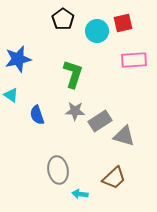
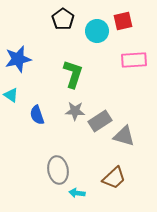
red square: moved 2 px up
cyan arrow: moved 3 px left, 1 px up
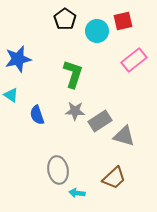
black pentagon: moved 2 px right
pink rectangle: rotated 35 degrees counterclockwise
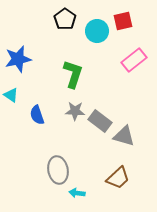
gray rectangle: rotated 70 degrees clockwise
brown trapezoid: moved 4 px right
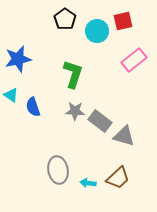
blue semicircle: moved 4 px left, 8 px up
cyan arrow: moved 11 px right, 10 px up
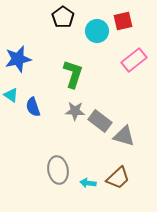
black pentagon: moved 2 px left, 2 px up
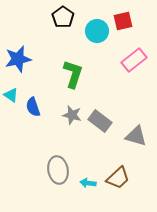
gray star: moved 3 px left, 4 px down; rotated 12 degrees clockwise
gray triangle: moved 12 px right
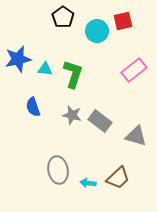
pink rectangle: moved 10 px down
cyan triangle: moved 34 px right, 26 px up; rotated 28 degrees counterclockwise
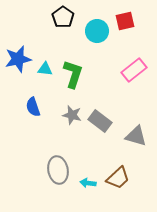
red square: moved 2 px right
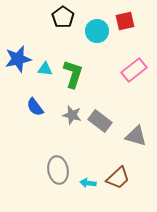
blue semicircle: moved 2 px right; rotated 18 degrees counterclockwise
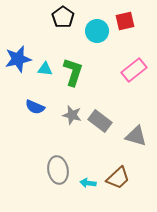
green L-shape: moved 2 px up
blue semicircle: rotated 30 degrees counterclockwise
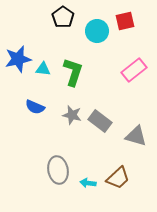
cyan triangle: moved 2 px left
